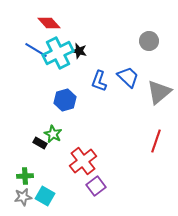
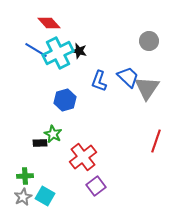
gray triangle: moved 12 px left, 4 px up; rotated 16 degrees counterclockwise
black rectangle: rotated 32 degrees counterclockwise
red cross: moved 4 px up
gray star: rotated 18 degrees counterclockwise
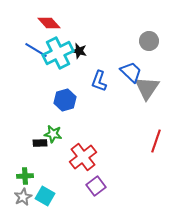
blue trapezoid: moved 3 px right, 5 px up
green star: rotated 18 degrees counterclockwise
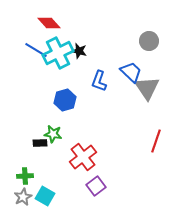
gray triangle: rotated 8 degrees counterclockwise
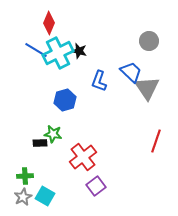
red diamond: rotated 65 degrees clockwise
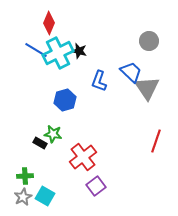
black rectangle: rotated 32 degrees clockwise
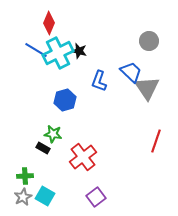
black rectangle: moved 3 px right, 5 px down
purple square: moved 11 px down
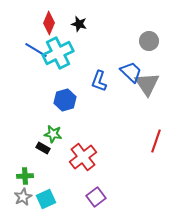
black star: moved 27 px up
gray triangle: moved 4 px up
cyan square: moved 1 px right, 3 px down; rotated 36 degrees clockwise
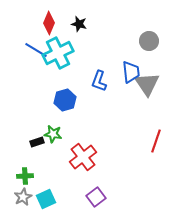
blue trapezoid: rotated 40 degrees clockwise
black rectangle: moved 6 px left, 6 px up; rotated 48 degrees counterclockwise
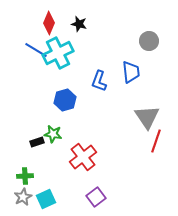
gray triangle: moved 33 px down
